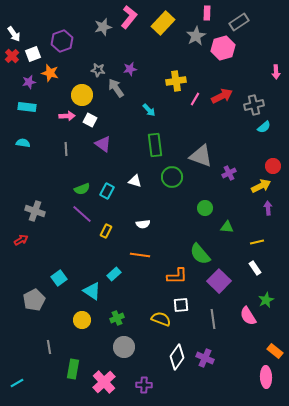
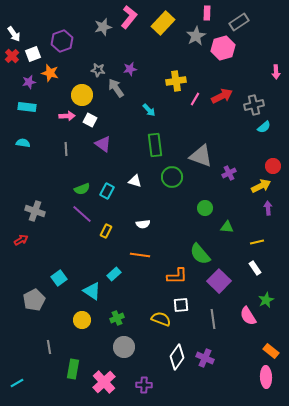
orange rectangle at (275, 351): moved 4 px left
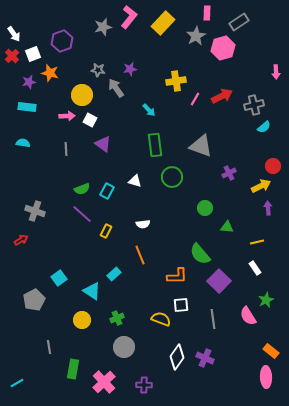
gray triangle at (201, 156): moved 10 px up
orange line at (140, 255): rotated 60 degrees clockwise
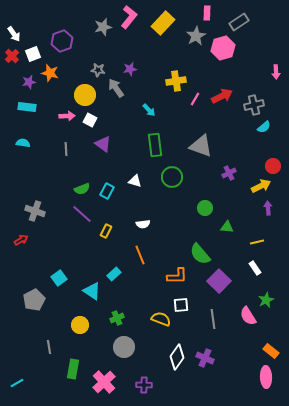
yellow circle at (82, 95): moved 3 px right
yellow circle at (82, 320): moved 2 px left, 5 px down
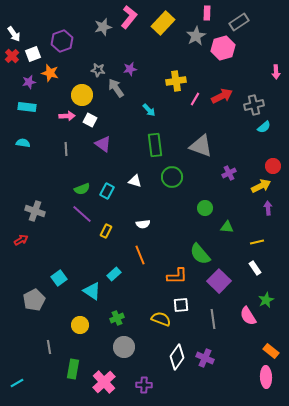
yellow circle at (85, 95): moved 3 px left
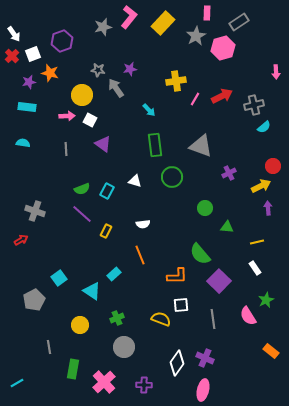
white diamond at (177, 357): moved 6 px down
pink ellipse at (266, 377): moved 63 px left, 13 px down; rotated 15 degrees clockwise
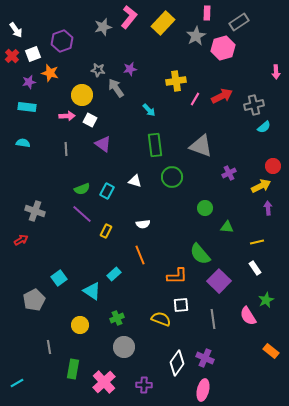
white arrow at (14, 34): moved 2 px right, 4 px up
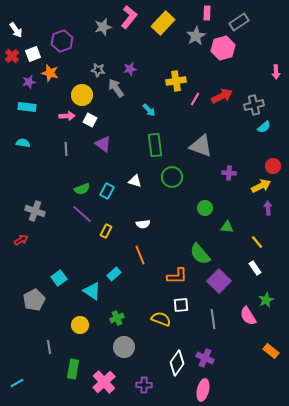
purple cross at (229, 173): rotated 32 degrees clockwise
yellow line at (257, 242): rotated 64 degrees clockwise
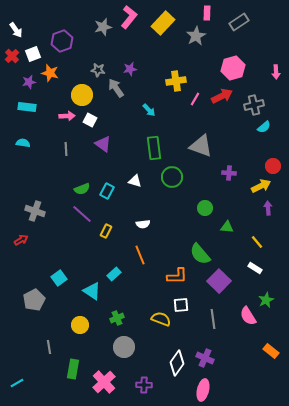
pink hexagon at (223, 48): moved 10 px right, 20 px down
green rectangle at (155, 145): moved 1 px left, 3 px down
white rectangle at (255, 268): rotated 24 degrees counterclockwise
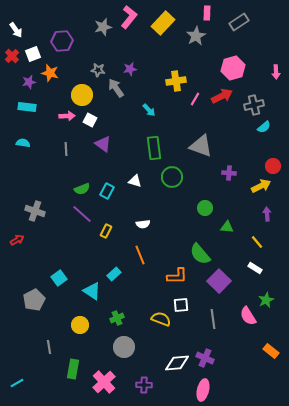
purple hexagon at (62, 41): rotated 15 degrees clockwise
purple arrow at (268, 208): moved 1 px left, 6 px down
red arrow at (21, 240): moved 4 px left
white diamond at (177, 363): rotated 50 degrees clockwise
